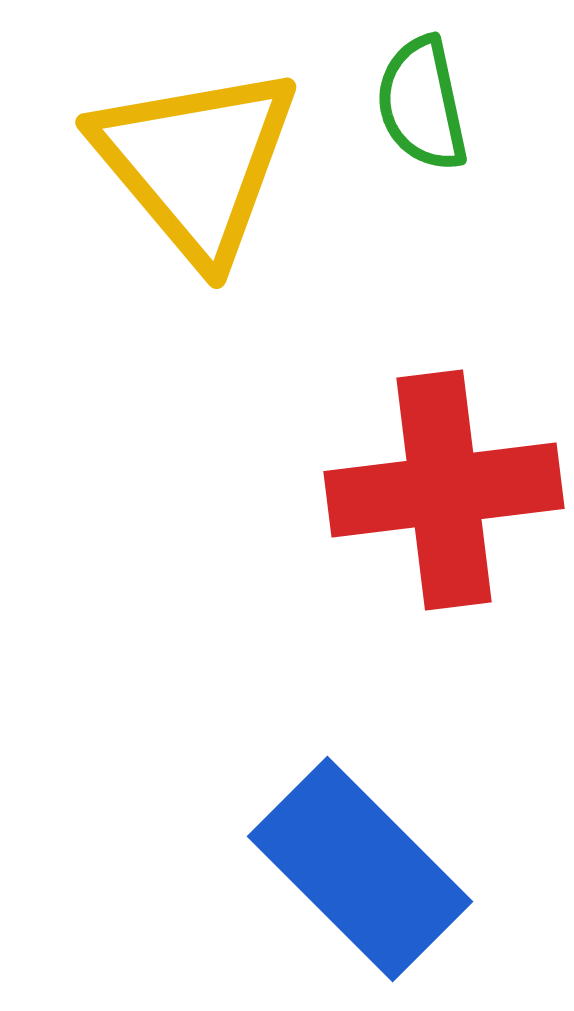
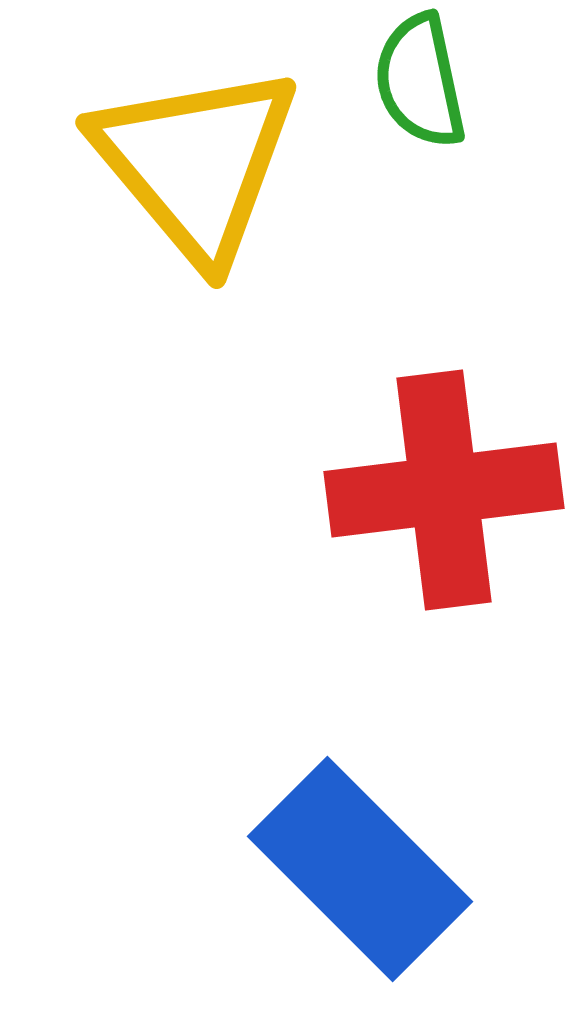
green semicircle: moved 2 px left, 23 px up
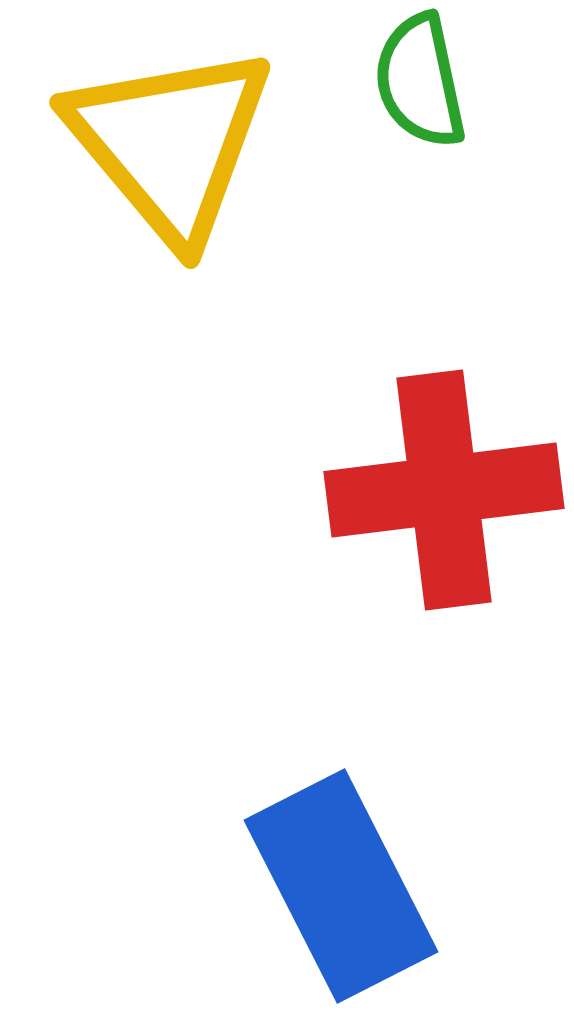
yellow triangle: moved 26 px left, 20 px up
blue rectangle: moved 19 px left, 17 px down; rotated 18 degrees clockwise
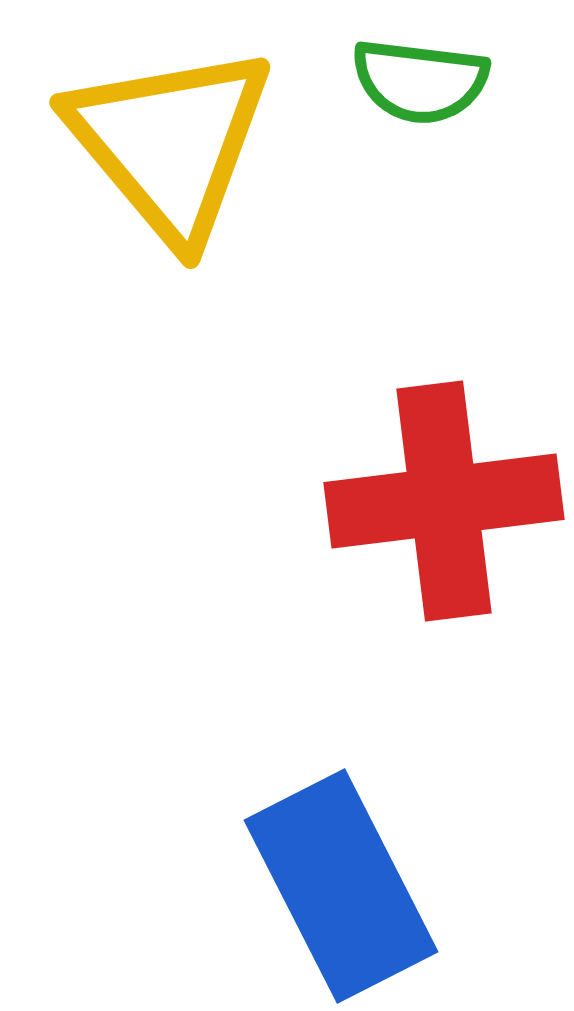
green semicircle: rotated 71 degrees counterclockwise
red cross: moved 11 px down
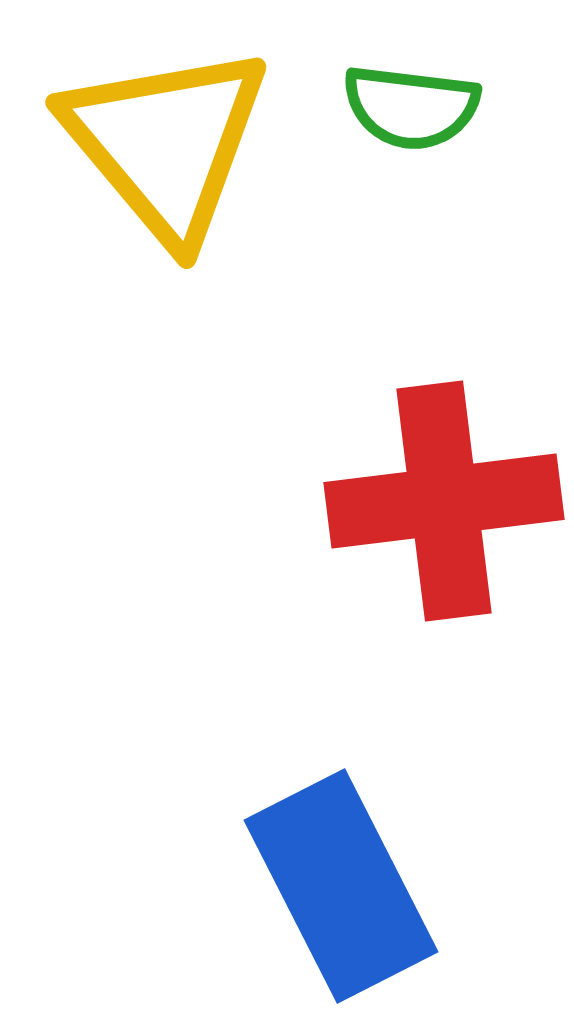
green semicircle: moved 9 px left, 26 px down
yellow triangle: moved 4 px left
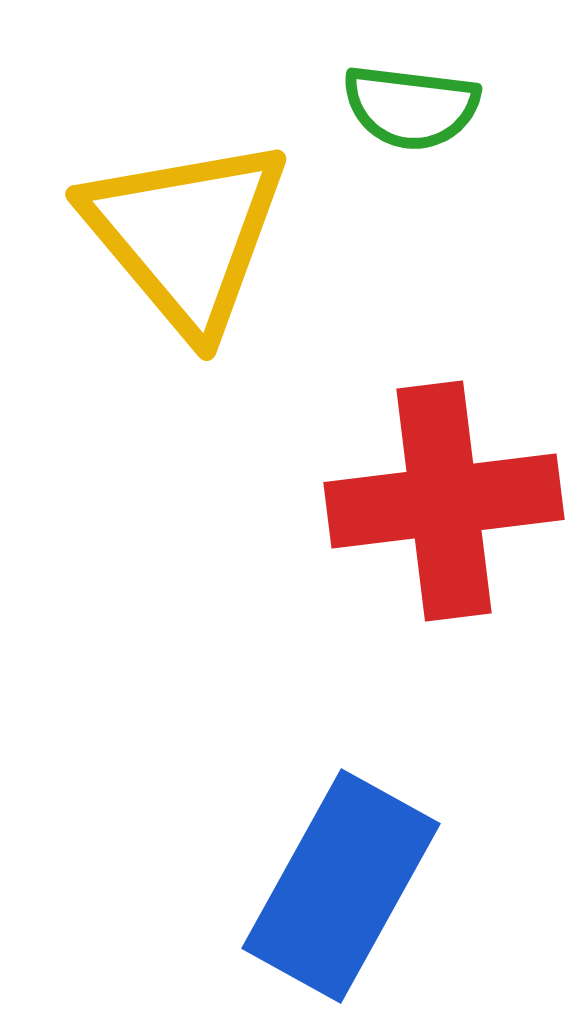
yellow triangle: moved 20 px right, 92 px down
blue rectangle: rotated 56 degrees clockwise
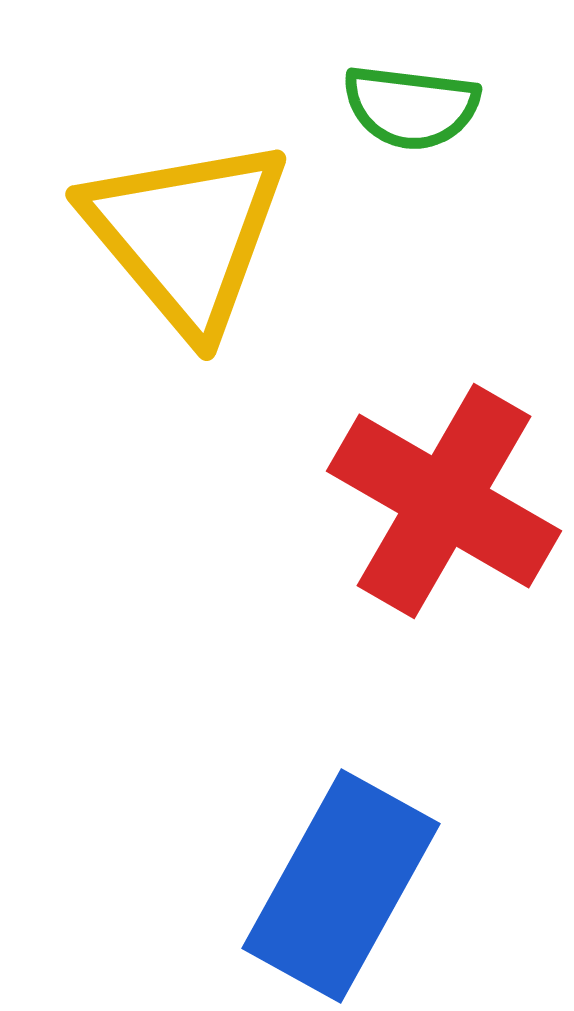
red cross: rotated 37 degrees clockwise
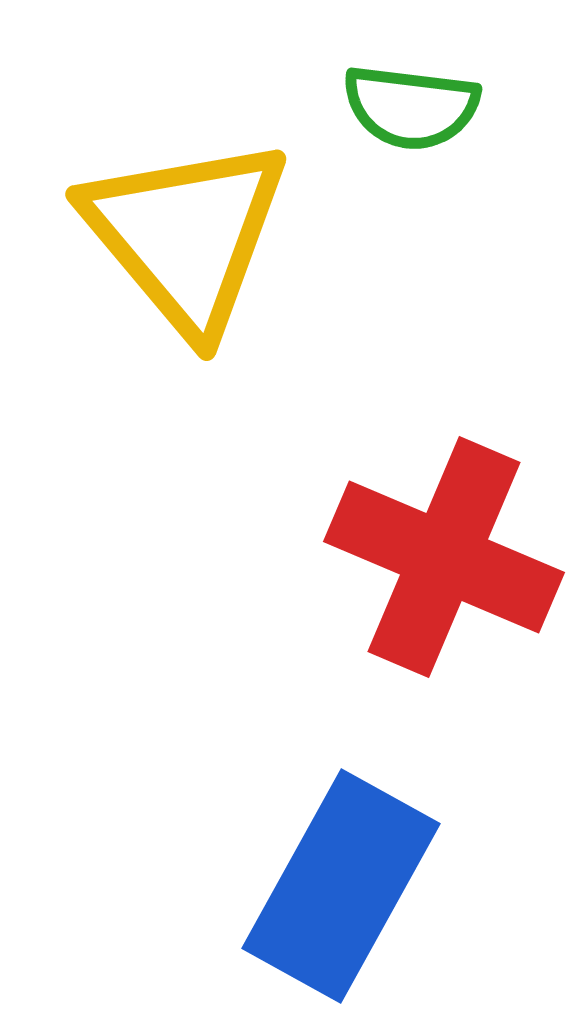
red cross: moved 56 px down; rotated 7 degrees counterclockwise
